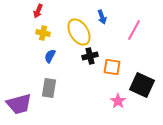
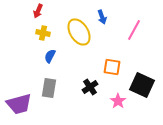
black cross: moved 31 px down; rotated 21 degrees counterclockwise
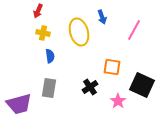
yellow ellipse: rotated 16 degrees clockwise
blue semicircle: rotated 144 degrees clockwise
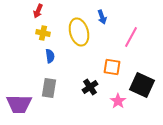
pink line: moved 3 px left, 7 px down
purple trapezoid: rotated 16 degrees clockwise
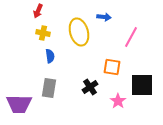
blue arrow: moved 2 px right; rotated 64 degrees counterclockwise
black square: rotated 25 degrees counterclockwise
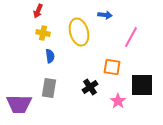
blue arrow: moved 1 px right, 2 px up
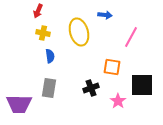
black cross: moved 1 px right, 1 px down; rotated 14 degrees clockwise
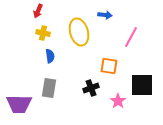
orange square: moved 3 px left, 1 px up
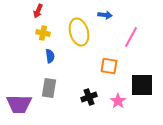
black cross: moved 2 px left, 9 px down
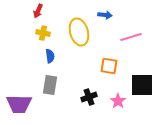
pink line: rotated 45 degrees clockwise
gray rectangle: moved 1 px right, 3 px up
